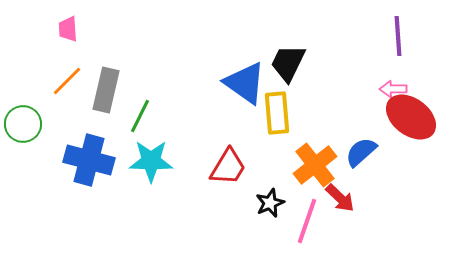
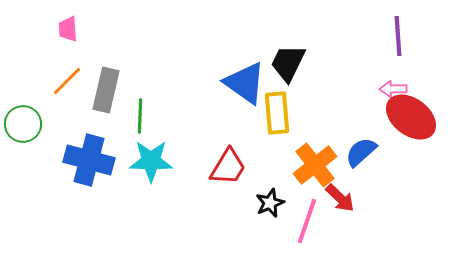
green line: rotated 24 degrees counterclockwise
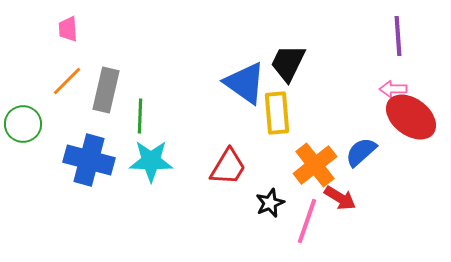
red arrow: rotated 12 degrees counterclockwise
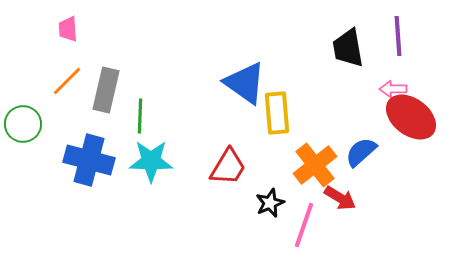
black trapezoid: moved 60 px right, 15 px up; rotated 36 degrees counterclockwise
pink line: moved 3 px left, 4 px down
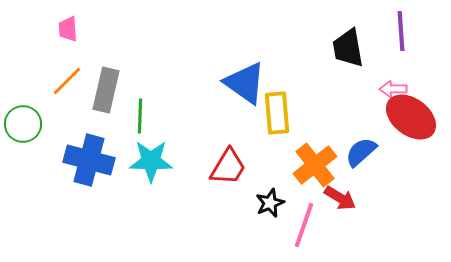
purple line: moved 3 px right, 5 px up
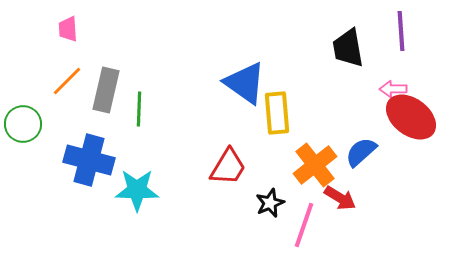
green line: moved 1 px left, 7 px up
cyan star: moved 14 px left, 29 px down
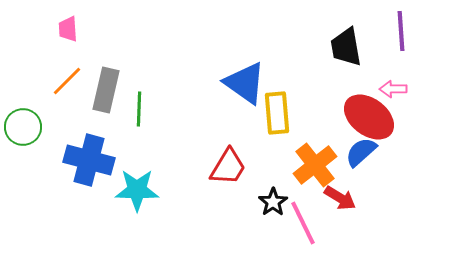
black trapezoid: moved 2 px left, 1 px up
red ellipse: moved 42 px left
green circle: moved 3 px down
black star: moved 3 px right, 1 px up; rotated 12 degrees counterclockwise
pink line: moved 1 px left, 2 px up; rotated 45 degrees counterclockwise
